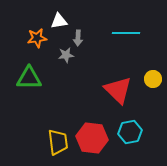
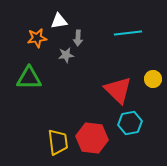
cyan line: moved 2 px right; rotated 8 degrees counterclockwise
cyan hexagon: moved 9 px up
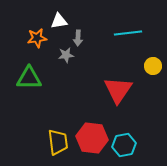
yellow circle: moved 13 px up
red triangle: rotated 20 degrees clockwise
cyan hexagon: moved 6 px left, 22 px down
